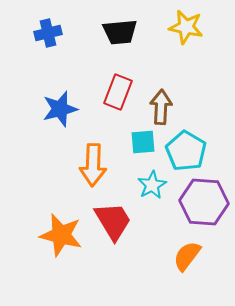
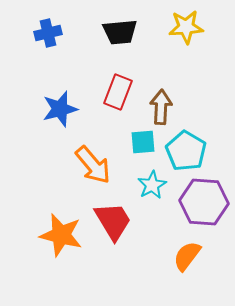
yellow star: rotated 16 degrees counterclockwise
orange arrow: rotated 42 degrees counterclockwise
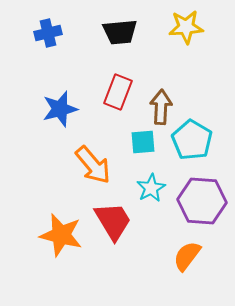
cyan pentagon: moved 6 px right, 11 px up
cyan star: moved 1 px left, 3 px down
purple hexagon: moved 2 px left, 1 px up
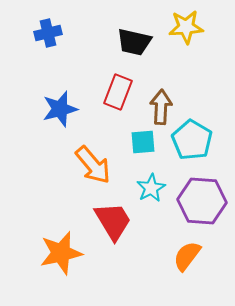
black trapezoid: moved 14 px right, 10 px down; rotated 18 degrees clockwise
orange star: moved 18 px down; rotated 27 degrees counterclockwise
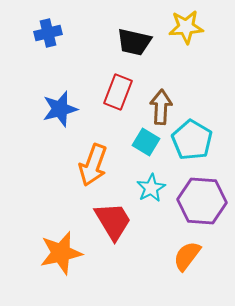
cyan square: moved 3 px right; rotated 36 degrees clockwise
orange arrow: rotated 60 degrees clockwise
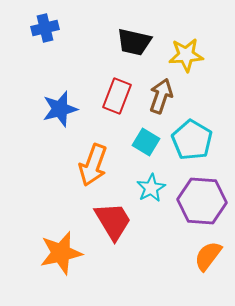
yellow star: moved 28 px down
blue cross: moved 3 px left, 5 px up
red rectangle: moved 1 px left, 4 px down
brown arrow: moved 11 px up; rotated 16 degrees clockwise
orange semicircle: moved 21 px right
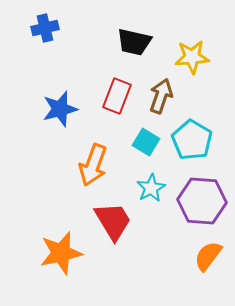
yellow star: moved 6 px right, 2 px down
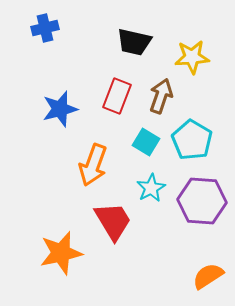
orange semicircle: moved 20 px down; rotated 20 degrees clockwise
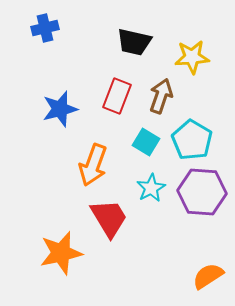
purple hexagon: moved 9 px up
red trapezoid: moved 4 px left, 3 px up
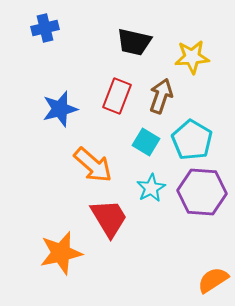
orange arrow: rotated 69 degrees counterclockwise
orange semicircle: moved 5 px right, 4 px down
